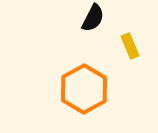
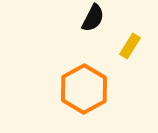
yellow rectangle: rotated 55 degrees clockwise
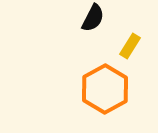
orange hexagon: moved 21 px right
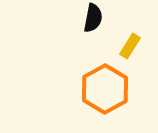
black semicircle: rotated 16 degrees counterclockwise
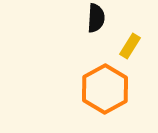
black semicircle: moved 3 px right; rotated 8 degrees counterclockwise
